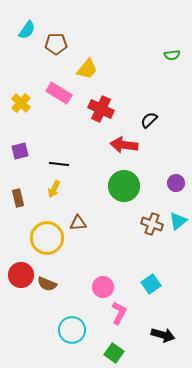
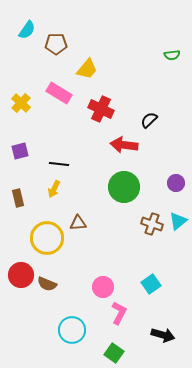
green circle: moved 1 px down
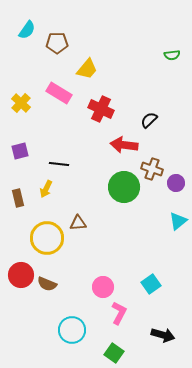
brown pentagon: moved 1 px right, 1 px up
yellow arrow: moved 8 px left
brown cross: moved 55 px up
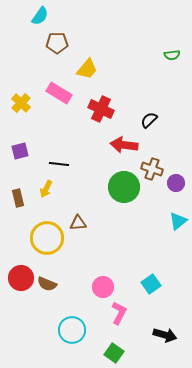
cyan semicircle: moved 13 px right, 14 px up
red circle: moved 3 px down
black arrow: moved 2 px right
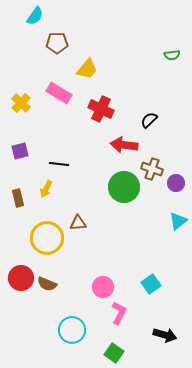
cyan semicircle: moved 5 px left
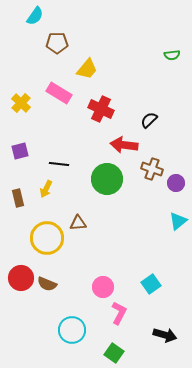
green circle: moved 17 px left, 8 px up
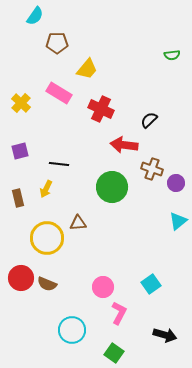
green circle: moved 5 px right, 8 px down
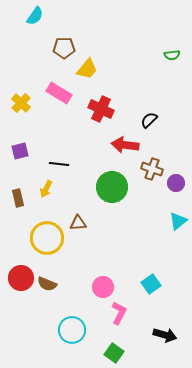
brown pentagon: moved 7 px right, 5 px down
red arrow: moved 1 px right
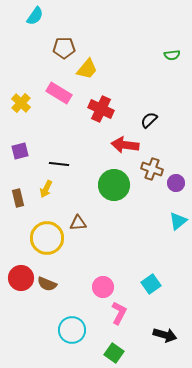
green circle: moved 2 px right, 2 px up
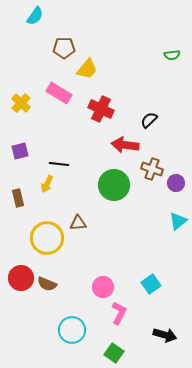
yellow arrow: moved 1 px right, 5 px up
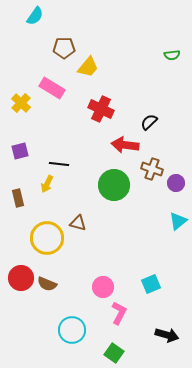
yellow trapezoid: moved 1 px right, 2 px up
pink rectangle: moved 7 px left, 5 px up
black semicircle: moved 2 px down
brown triangle: rotated 18 degrees clockwise
cyan square: rotated 12 degrees clockwise
black arrow: moved 2 px right
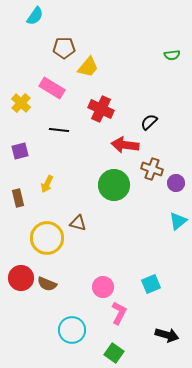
black line: moved 34 px up
